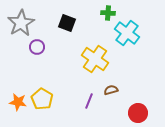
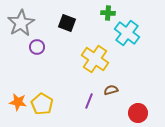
yellow pentagon: moved 5 px down
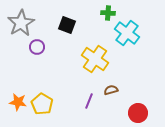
black square: moved 2 px down
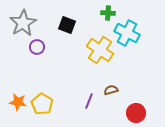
gray star: moved 2 px right
cyan cross: rotated 10 degrees counterclockwise
yellow cross: moved 5 px right, 9 px up
red circle: moved 2 px left
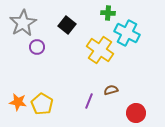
black square: rotated 18 degrees clockwise
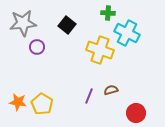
gray star: rotated 24 degrees clockwise
yellow cross: rotated 16 degrees counterclockwise
purple line: moved 5 px up
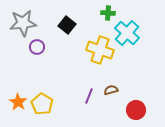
cyan cross: rotated 15 degrees clockwise
orange star: rotated 24 degrees clockwise
red circle: moved 3 px up
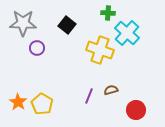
gray star: rotated 8 degrees clockwise
purple circle: moved 1 px down
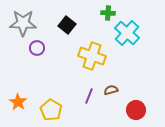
yellow cross: moved 8 px left, 6 px down
yellow pentagon: moved 9 px right, 6 px down
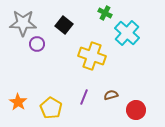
green cross: moved 3 px left; rotated 24 degrees clockwise
black square: moved 3 px left
purple circle: moved 4 px up
brown semicircle: moved 5 px down
purple line: moved 5 px left, 1 px down
yellow pentagon: moved 2 px up
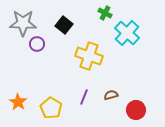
yellow cross: moved 3 px left
